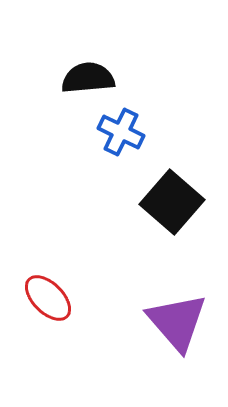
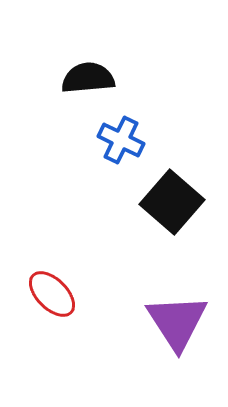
blue cross: moved 8 px down
red ellipse: moved 4 px right, 4 px up
purple triangle: rotated 8 degrees clockwise
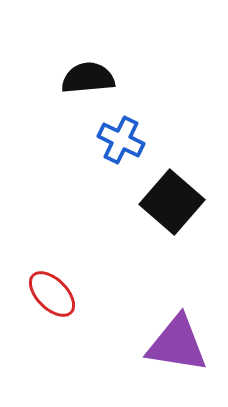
purple triangle: moved 22 px down; rotated 48 degrees counterclockwise
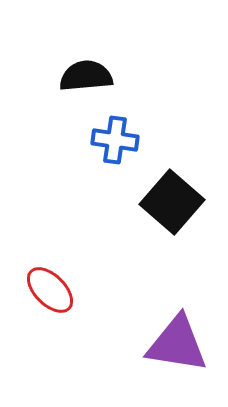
black semicircle: moved 2 px left, 2 px up
blue cross: moved 6 px left; rotated 18 degrees counterclockwise
red ellipse: moved 2 px left, 4 px up
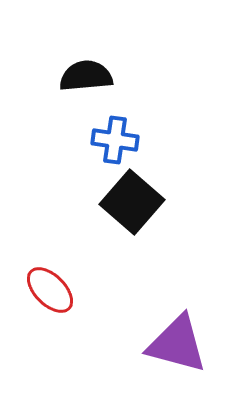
black square: moved 40 px left
purple triangle: rotated 6 degrees clockwise
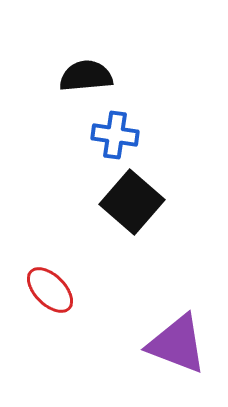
blue cross: moved 5 px up
purple triangle: rotated 6 degrees clockwise
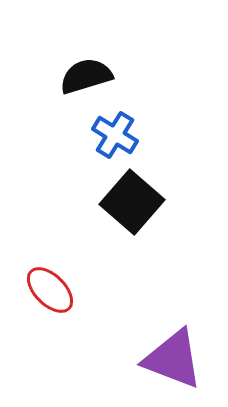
black semicircle: rotated 12 degrees counterclockwise
blue cross: rotated 24 degrees clockwise
purple triangle: moved 4 px left, 15 px down
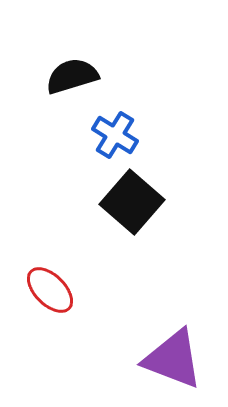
black semicircle: moved 14 px left
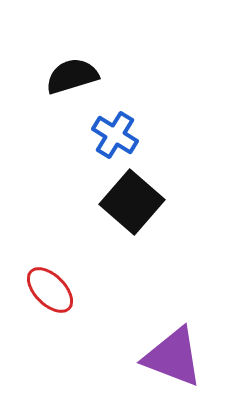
purple triangle: moved 2 px up
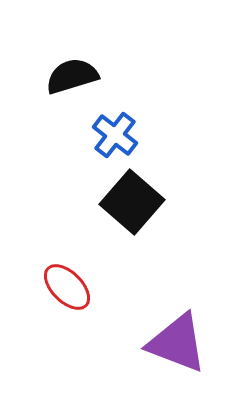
blue cross: rotated 6 degrees clockwise
red ellipse: moved 17 px right, 3 px up
purple triangle: moved 4 px right, 14 px up
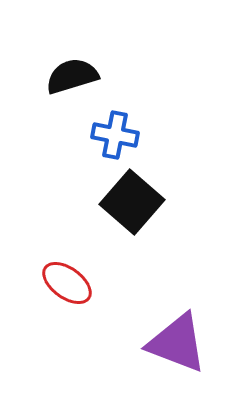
blue cross: rotated 27 degrees counterclockwise
red ellipse: moved 4 px up; rotated 9 degrees counterclockwise
